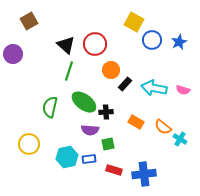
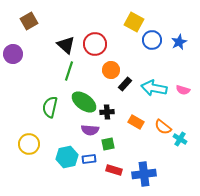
black cross: moved 1 px right
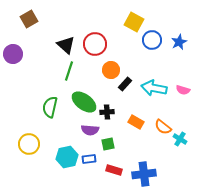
brown square: moved 2 px up
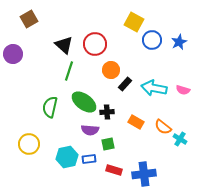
black triangle: moved 2 px left
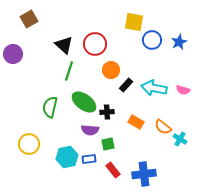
yellow square: rotated 18 degrees counterclockwise
black rectangle: moved 1 px right, 1 px down
red rectangle: moved 1 px left; rotated 35 degrees clockwise
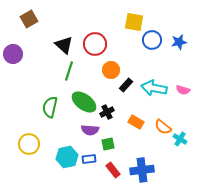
blue star: rotated 14 degrees clockwise
black cross: rotated 24 degrees counterclockwise
blue cross: moved 2 px left, 4 px up
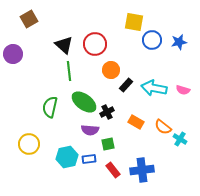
green line: rotated 24 degrees counterclockwise
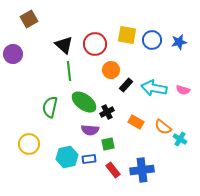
yellow square: moved 7 px left, 13 px down
